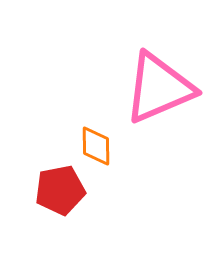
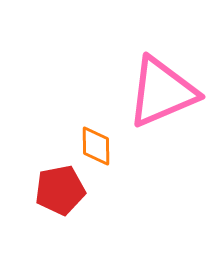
pink triangle: moved 3 px right, 4 px down
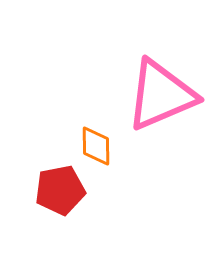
pink triangle: moved 1 px left, 3 px down
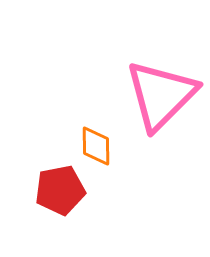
pink triangle: rotated 22 degrees counterclockwise
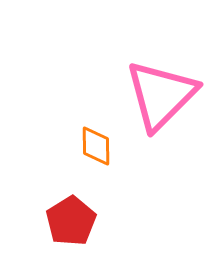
red pentagon: moved 11 px right, 31 px down; rotated 21 degrees counterclockwise
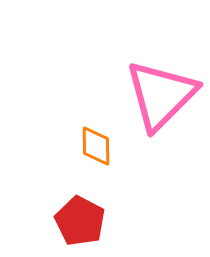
red pentagon: moved 9 px right; rotated 12 degrees counterclockwise
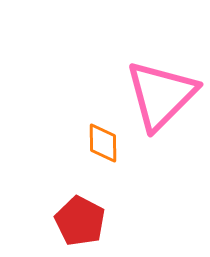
orange diamond: moved 7 px right, 3 px up
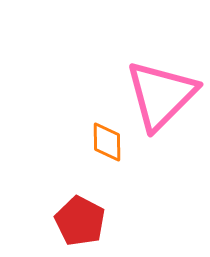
orange diamond: moved 4 px right, 1 px up
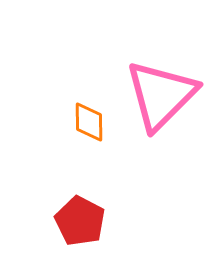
orange diamond: moved 18 px left, 20 px up
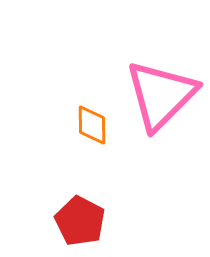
orange diamond: moved 3 px right, 3 px down
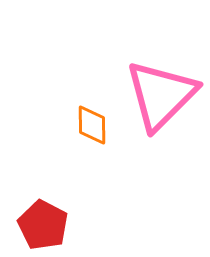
red pentagon: moved 37 px left, 4 px down
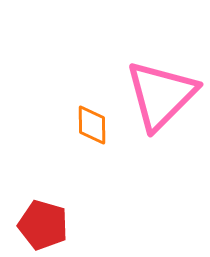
red pentagon: rotated 12 degrees counterclockwise
